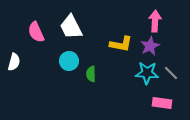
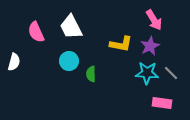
pink arrow: moved 1 px left, 1 px up; rotated 145 degrees clockwise
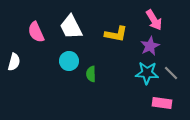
yellow L-shape: moved 5 px left, 10 px up
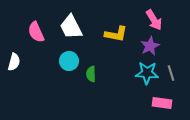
gray line: rotated 28 degrees clockwise
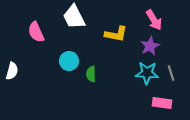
white trapezoid: moved 3 px right, 10 px up
white semicircle: moved 2 px left, 9 px down
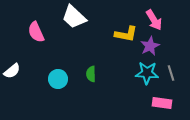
white trapezoid: rotated 20 degrees counterclockwise
yellow L-shape: moved 10 px right
cyan circle: moved 11 px left, 18 px down
white semicircle: rotated 36 degrees clockwise
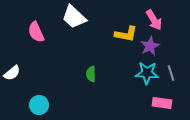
white semicircle: moved 2 px down
cyan circle: moved 19 px left, 26 px down
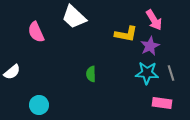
white semicircle: moved 1 px up
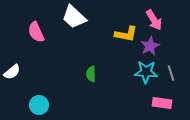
cyan star: moved 1 px left, 1 px up
